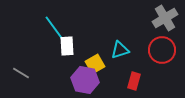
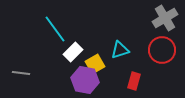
white rectangle: moved 6 px right, 6 px down; rotated 48 degrees clockwise
gray line: rotated 24 degrees counterclockwise
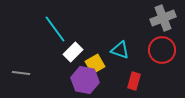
gray cross: moved 2 px left; rotated 10 degrees clockwise
cyan triangle: rotated 36 degrees clockwise
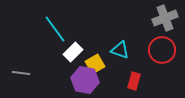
gray cross: moved 2 px right
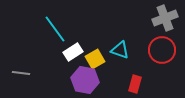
white rectangle: rotated 12 degrees clockwise
yellow square: moved 5 px up
red rectangle: moved 1 px right, 3 px down
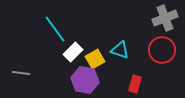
white rectangle: rotated 12 degrees counterclockwise
